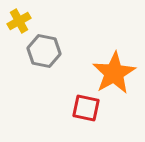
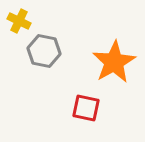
yellow cross: rotated 35 degrees counterclockwise
orange star: moved 11 px up
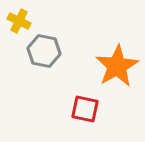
orange star: moved 3 px right, 4 px down
red square: moved 1 px left, 1 px down
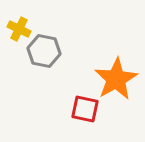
yellow cross: moved 8 px down
orange star: moved 1 px left, 13 px down
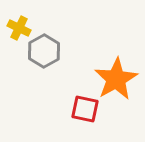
yellow cross: moved 1 px up
gray hexagon: rotated 20 degrees clockwise
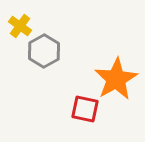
yellow cross: moved 1 px right, 2 px up; rotated 10 degrees clockwise
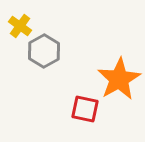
orange star: moved 3 px right
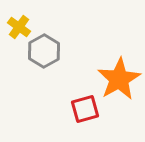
yellow cross: moved 1 px left, 1 px down
red square: rotated 28 degrees counterclockwise
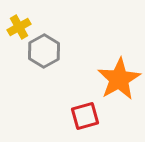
yellow cross: rotated 25 degrees clockwise
red square: moved 7 px down
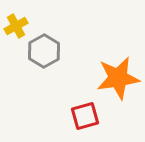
yellow cross: moved 3 px left, 1 px up
orange star: moved 1 px left, 1 px up; rotated 21 degrees clockwise
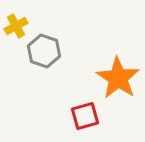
gray hexagon: rotated 12 degrees counterclockwise
orange star: rotated 30 degrees counterclockwise
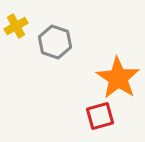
gray hexagon: moved 11 px right, 9 px up
red square: moved 15 px right
